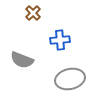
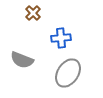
blue cross: moved 1 px right, 2 px up
gray ellipse: moved 2 px left, 6 px up; rotated 44 degrees counterclockwise
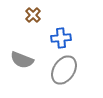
brown cross: moved 2 px down
gray ellipse: moved 4 px left, 3 px up
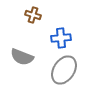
brown cross: rotated 28 degrees counterclockwise
gray semicircle: moved 3 px up
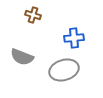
blue cross: moved 13 px right
gray ellipse: rotated 40 degrees clockwise
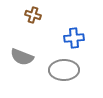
gray ellipse: rotated 16 degrees clockwise
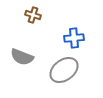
gray ellipse: rotated 36 degrees counterclockwise
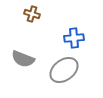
brown cross: moved 1 px left, 1 px up
gray semicircle: moved 1 px right, 2 px down
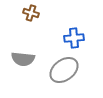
brown cross: moved 1 px left, 1 px up
gray semicircle: rotated 15 degrees counterclockwise
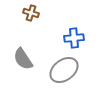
gray semicircle: rotated 50 degrees clockwise
